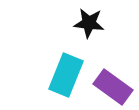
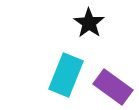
black star: rotated 28 degrees clockwise
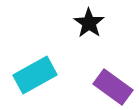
cyan rectangle: moved 31 px left; rotated 39 degrees clockwise
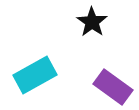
black star: moved 3 px right, 1 px up
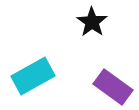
cyan rectangle: moved 2 px left, 1 px down
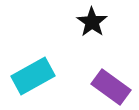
purple rectangle: moved 2 px left
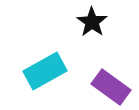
cyan rectangle: moved 12 px right, 5 px up
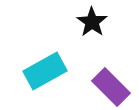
purple rectangle: rotated 9 degrees clockwise
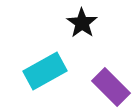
black star: moved 10 px left, 1 px down
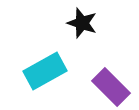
black star: rotated 16 degrees counterclockwise
